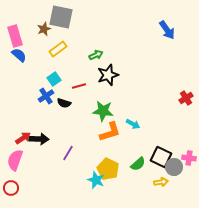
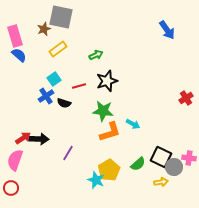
black star: moved 1 px left, 6 px down
yellow pentagon: moved 1 px right, 1 px down; rotated 15 degrees clockwise
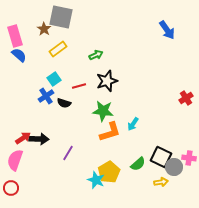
brown star: rotated 16 degrees counterclockwise
cyan arrow: rotated 96 degrees clockwise
yellow pentagon: moved 2 px down
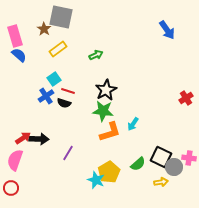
black star: moved 1 px left, 9 px down; rotated 10 degrees counterclockwise
red line: moved 11 px left, 5 px down; rotated 32 degrees clockwise
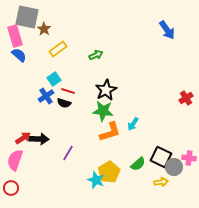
gray square: moved 34 px left
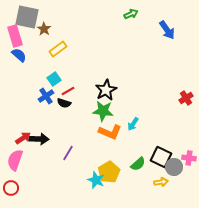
green arrow: moved 35 px right, 41 px up
red line: rotated 48 degrees counterclockwise
orange L-shape: rotated 40 degrees clockwise
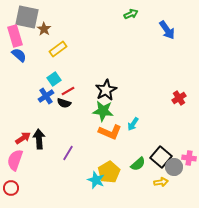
red cross: moved 7 px left
black arrow: rotated 96 degrees counterclockwise
black square: rotated 15 degrees clockwise
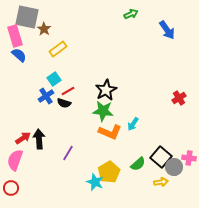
cyan star: moved 1 px left, 2 px down
